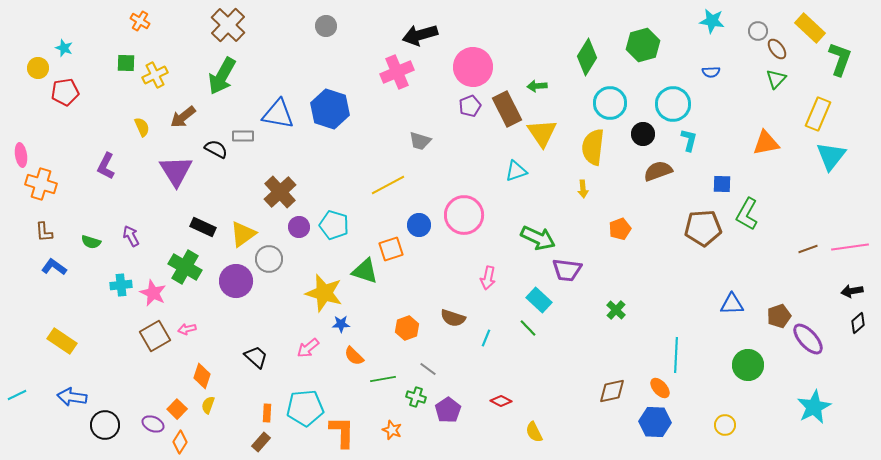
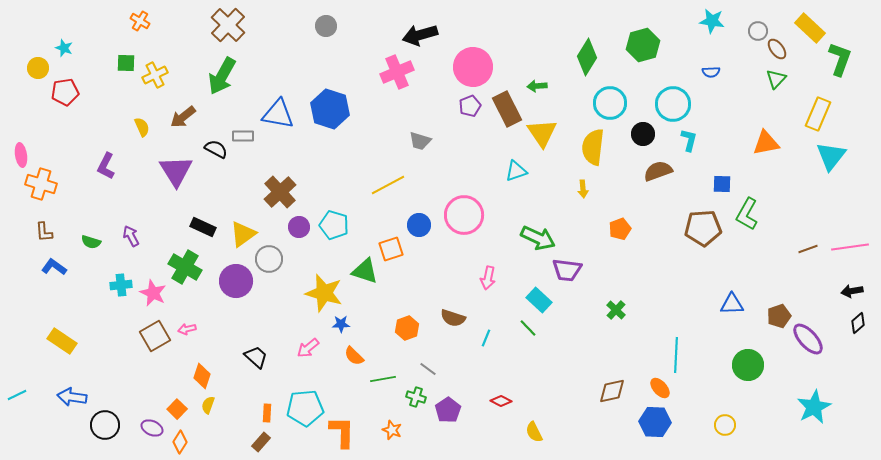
purple ellipse at (153, 424): moved 1 px left, 4 px down
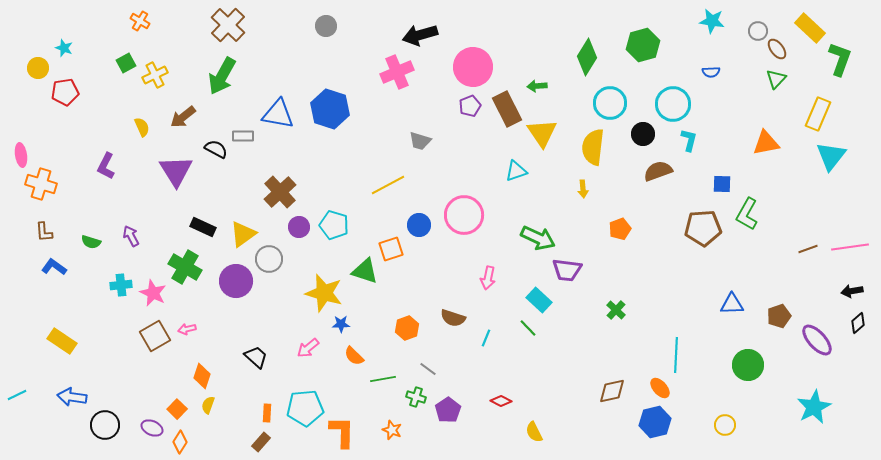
green square at (126, 63): rotated 30 degrees counterclockwise
purple ellipse at (808, 339): moved 9 px right, 1 px down
blue hexagon at (655, 422): rotated 16 degrees counterclockwise
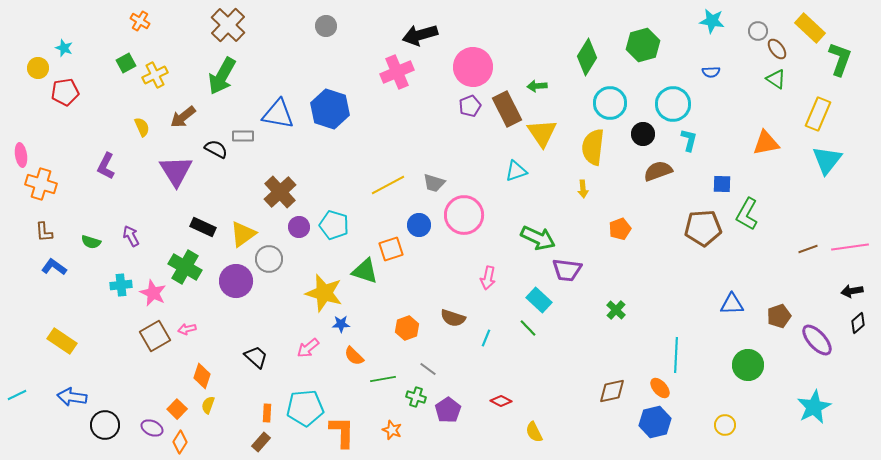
green triangle at (776, 79): rotated 40 degrees counterclockwise
gray trapezoid at (420, 141): moved 14 px right, 42 px down
cyan triangle at (831, 156): moved 4 px left, 4 px down
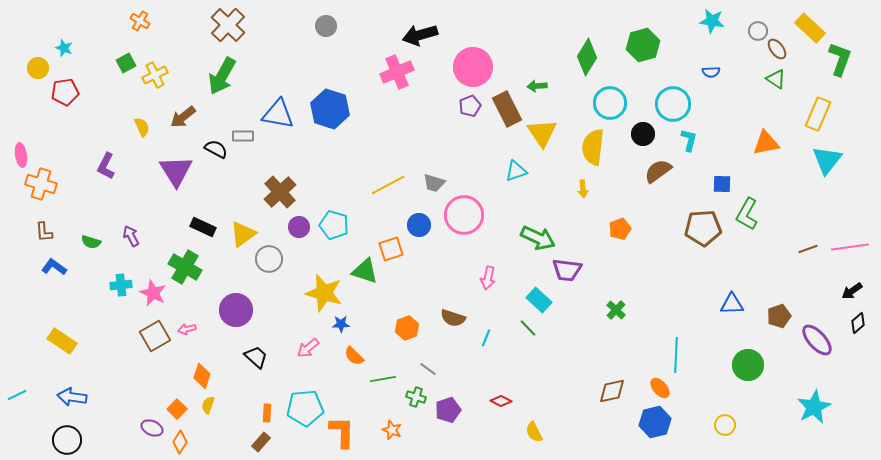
brown semicircle at (658, 171): rotated 16 degrees counterclockwise
purple circle at (236, 281): moved 29 px down
black arrow at (852, 291): rotated 25 degrees counterclockwise
purple pentagon at (448, 410): rotated 15 degrees clockwise
black circle at (105, 425): moved 38 px left, 15 px down
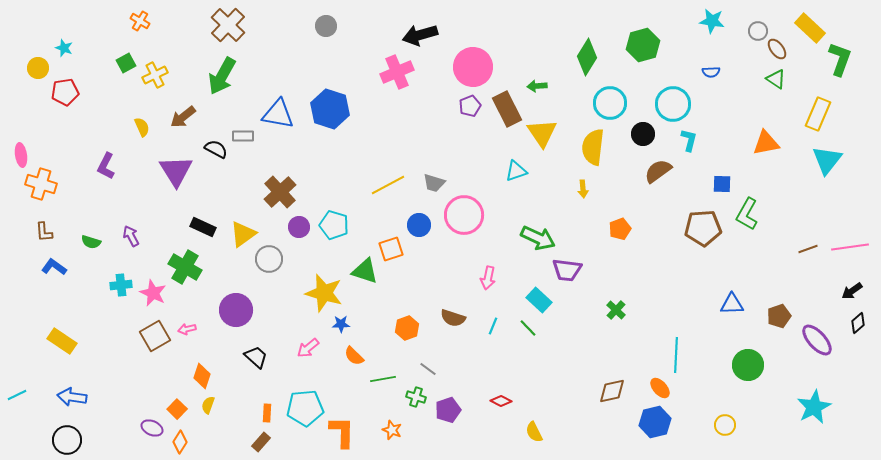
cyan line at (486, 338): moved 7 px right, 12 px up
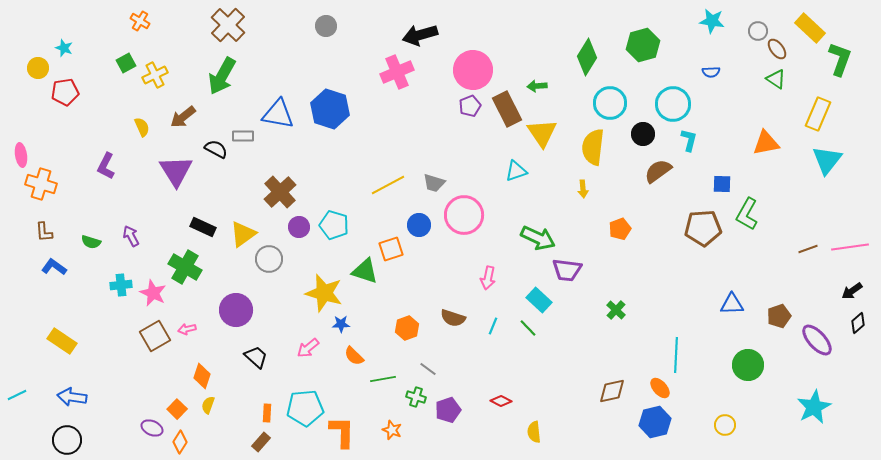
pink circle at (473, 67): moved 3 px down
yellow semicircle at (534, 432): rotated 20 degrees clockwise
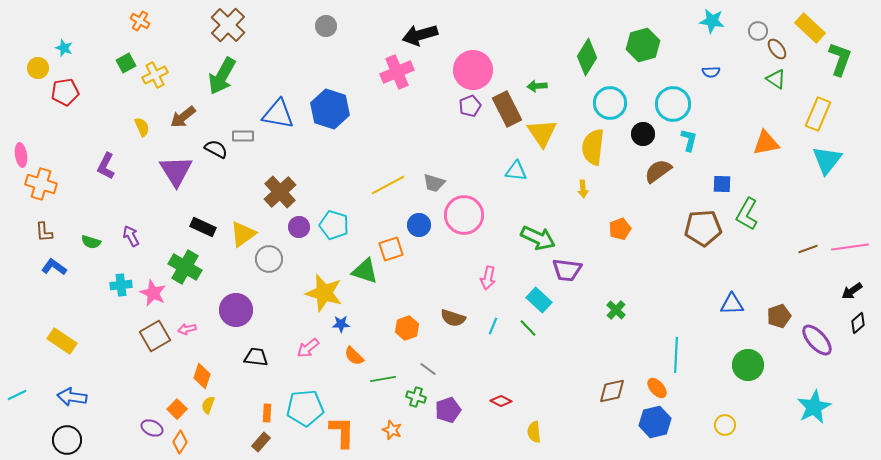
cyan triangle at (516, 171): rotated 25 degrees clockwise
black trapezoid at (256, 357): rotated 35 degrees counterclockwise
orange ellipse at (660, 388): moved 3 px left
